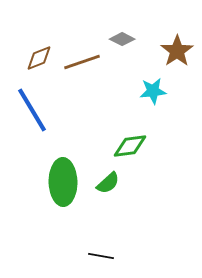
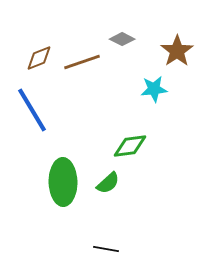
cyan star: moved 1 px right, 2 px up
black line: moved 5 px right, 7 px up
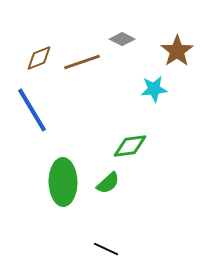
black line: rotated 15 degrees clockwise
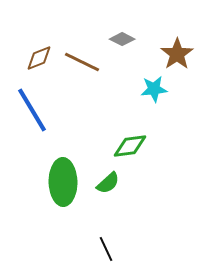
brown star: moved 3 px down
brown line: rotated 45 degrees clockwise
black line: rotated 40 degrees clockwise
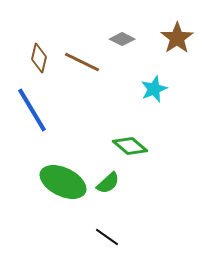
brown star: moved 16 px up
brown diamond: rotated 56 degrees counterclockwise
cyan star: rotated 16 degrees counterclockwise
green diamond: rotated 48 degrees clockwise
green ellipse: rotated 63 degrees counterclockwise
black line: moved 1 px right, 12 px up; rotated 30 degrees counterclockwise
